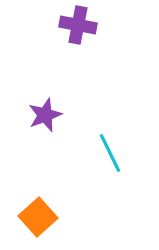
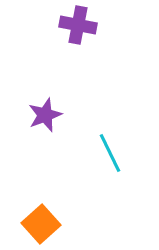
orange square: moved 3 px right, 7 px down
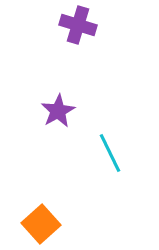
purple cross: rotated 6 degrees clockwise
purple star: moved 13 px right, 4 px up; rotated 8 degrees counterclockwise
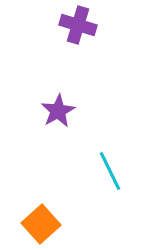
cyan line: moved 18 px down
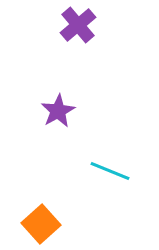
purple cross: rotated 33 degrees clockwise
cyan line: rotated 42 degrees counterclockwise
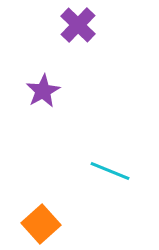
purple cross: rotated 6 degrees counterclockwise
purple star: moved 15 px left, 20 px up
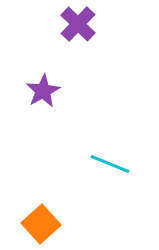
purple cross: moved 1 px up
cyan line: moved 7 px up
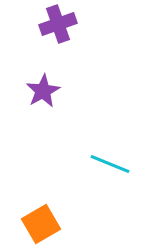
purple cross: moved 20 px left; rotated 27 degrees clockwise
orange square: rotated 12 degrees clockwise
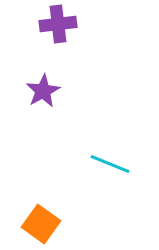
purple cross: rotated 12 degrees clockwise
orange square: rotated 24 degrees counterclockwise
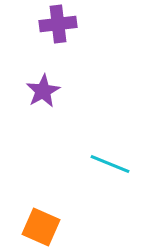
orange square: moved 3 px down; rotated 12 degrees counterclockwise
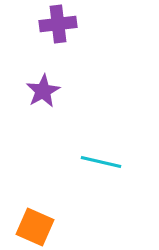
cyan line: moved 9 px left, 2 px up; rotated 9 degrees counterclockwise
orange square: moved 6 px left
